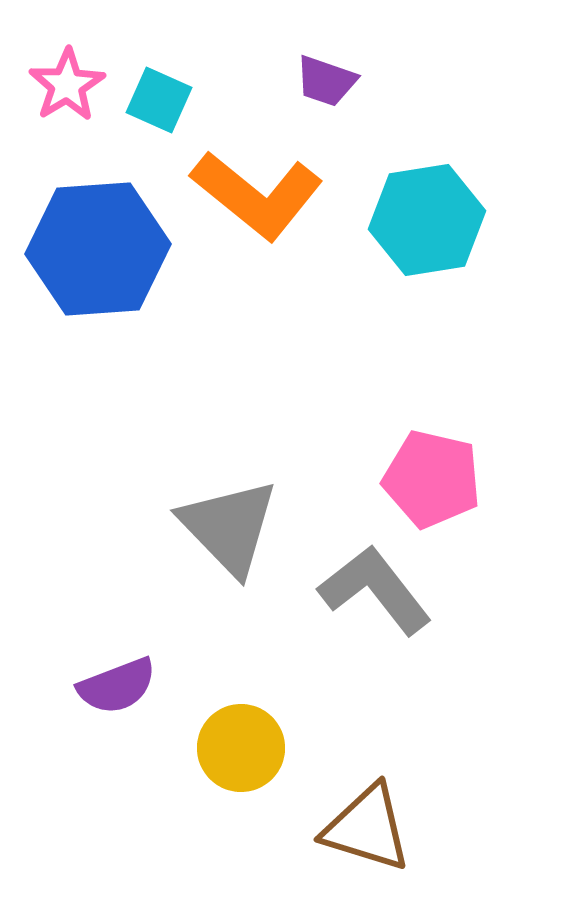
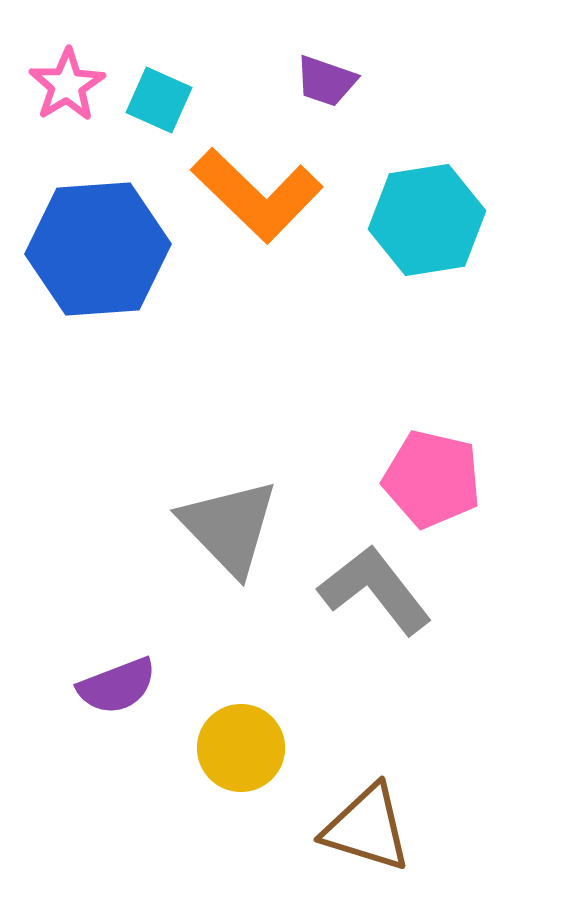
orange L-shape: rotated 5 degrees clockwise
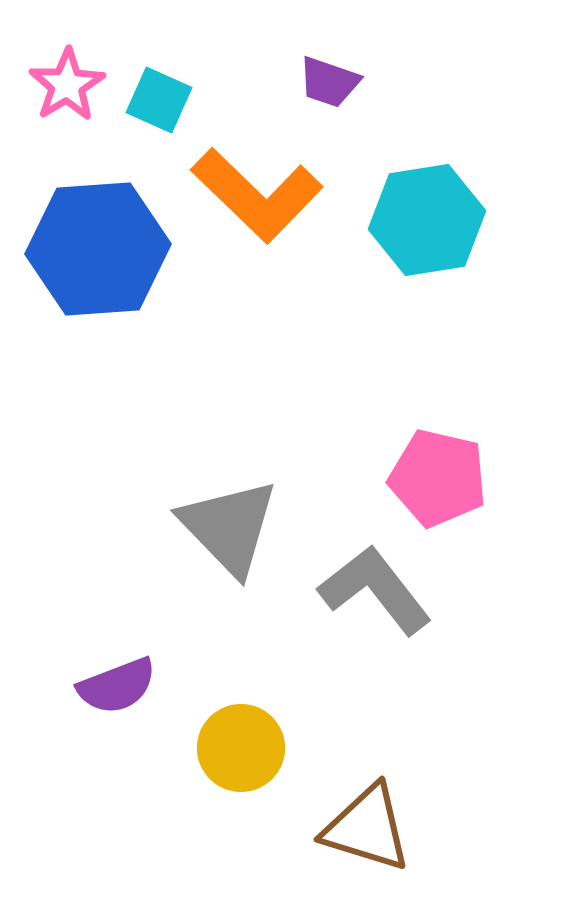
purple trapezoid: moved 3 px right, 1 px down
pink pentagon: moved 6 px right, 1 px up
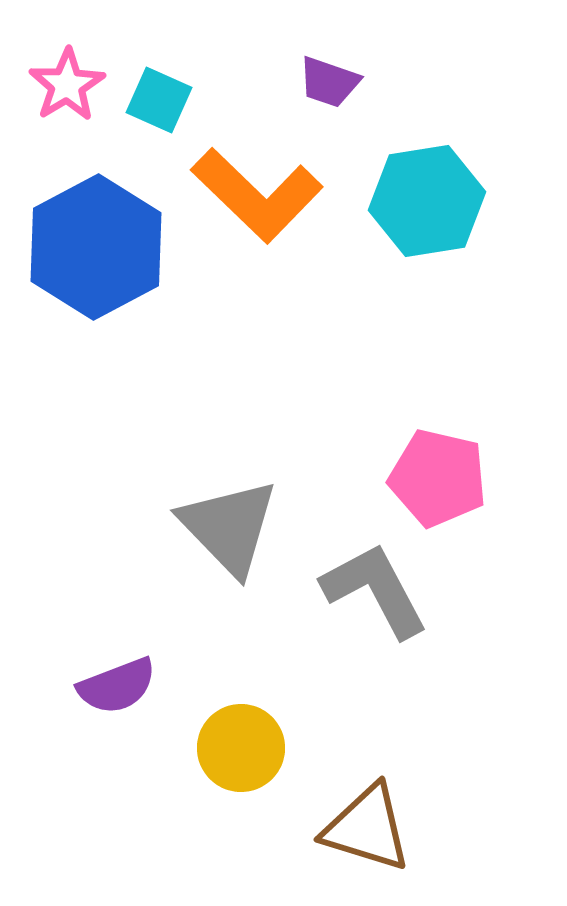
cyan hexagon: moved 19 px up
blue hexagon: moved 2 px left, 2 px up; rotated 24 degrees counterclockwise
gray L-shape: rotated 10 degrees clockwise
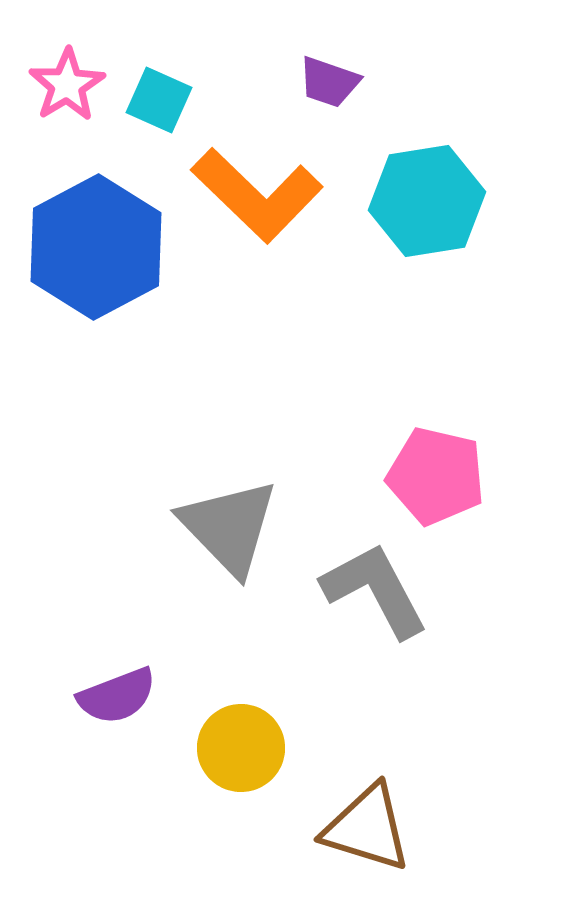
pink pentagon: moved 2 px left, 2 px up
purple semicircle: moved 10 px down
